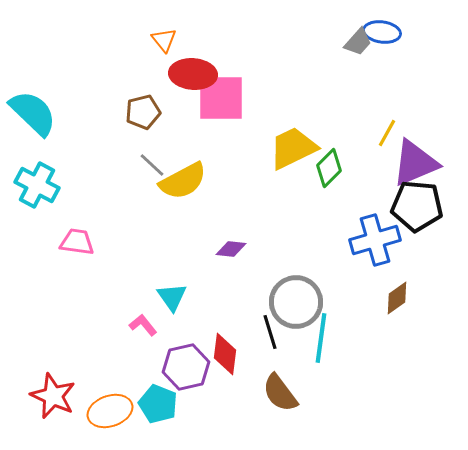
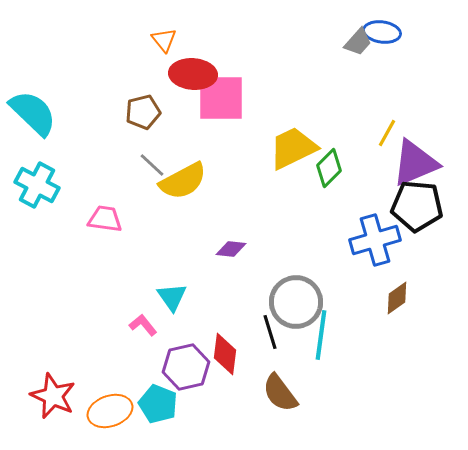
pink trapezoid: moved 28 px right, 23 px up
cyan line: moved 3 px up
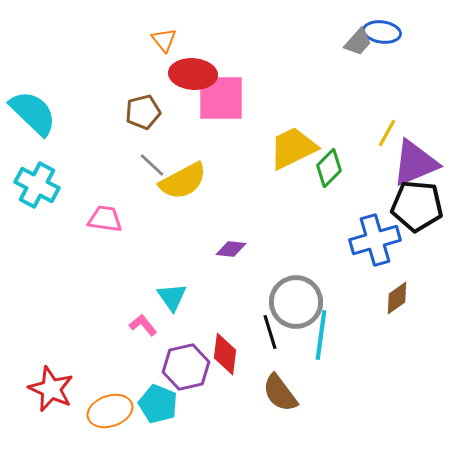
red star: moved 2 px left, 7 px up
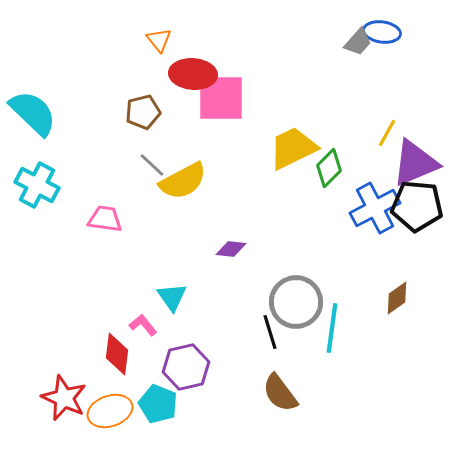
orange triangle: moved 5 px left
blue cross: moved 32 px up; rotated 12 degrees counterclockwise
cyan line: moved 11 px right, 7 px up
red diamond: moved 108 px left
red star: moved 13 px right, 9 px down
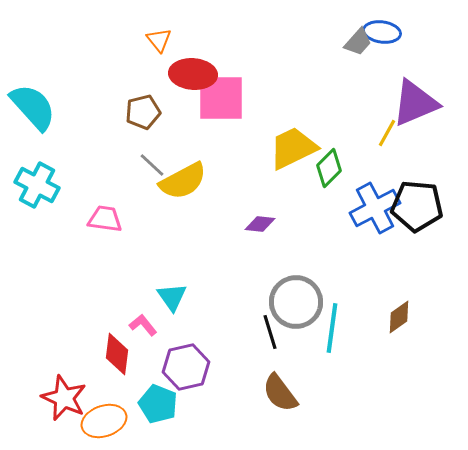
cyan semicircle: moved 6 px up; rotated 4 degrees clockwise
purple triangle: moved 60 px up
purple diamond: moved 29 px right, 25 px up
brown diamond: moved 2 px right, 19 px down
orange ellipse: moved 6 px left, 10 px down
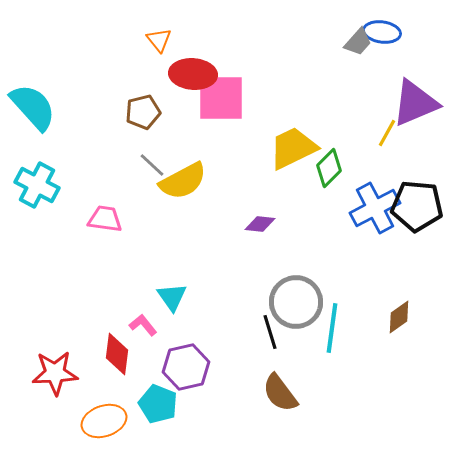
red star: moved 9 px left, 25 px up; rotated 27 degrees counterclockwise
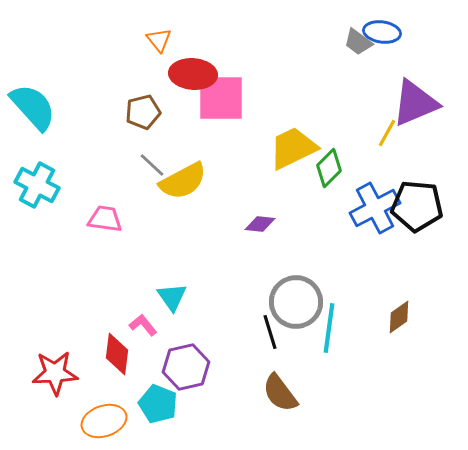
gray trapezoid: rotated 84 degrees clockwise
cyan line: moved 3 px left
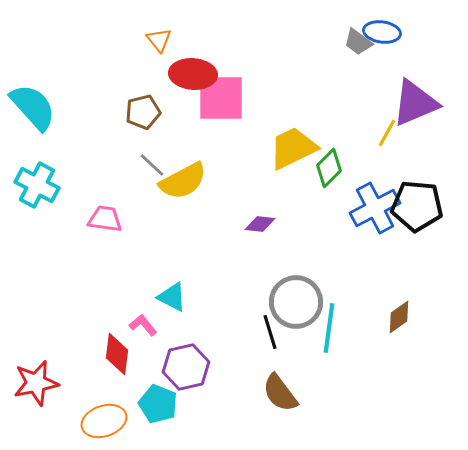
cyan triangle: rotated 28 degrees counterclockwise
red star: moved 19 px left, 10 px down; rotated 9 degrees counterclockwise
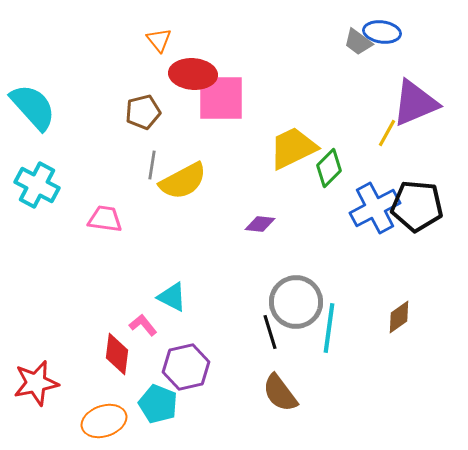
gray line: rotated 56 degrees clockwise
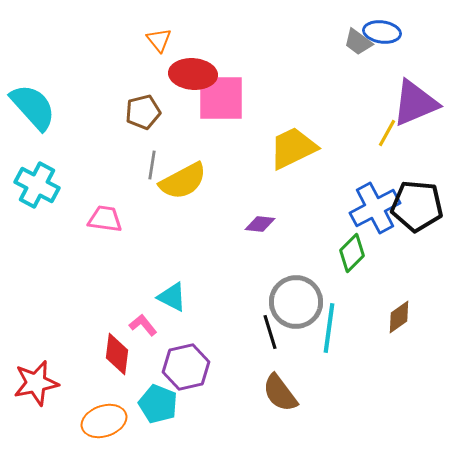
green diamond: moved 23 px right, 85 px down
